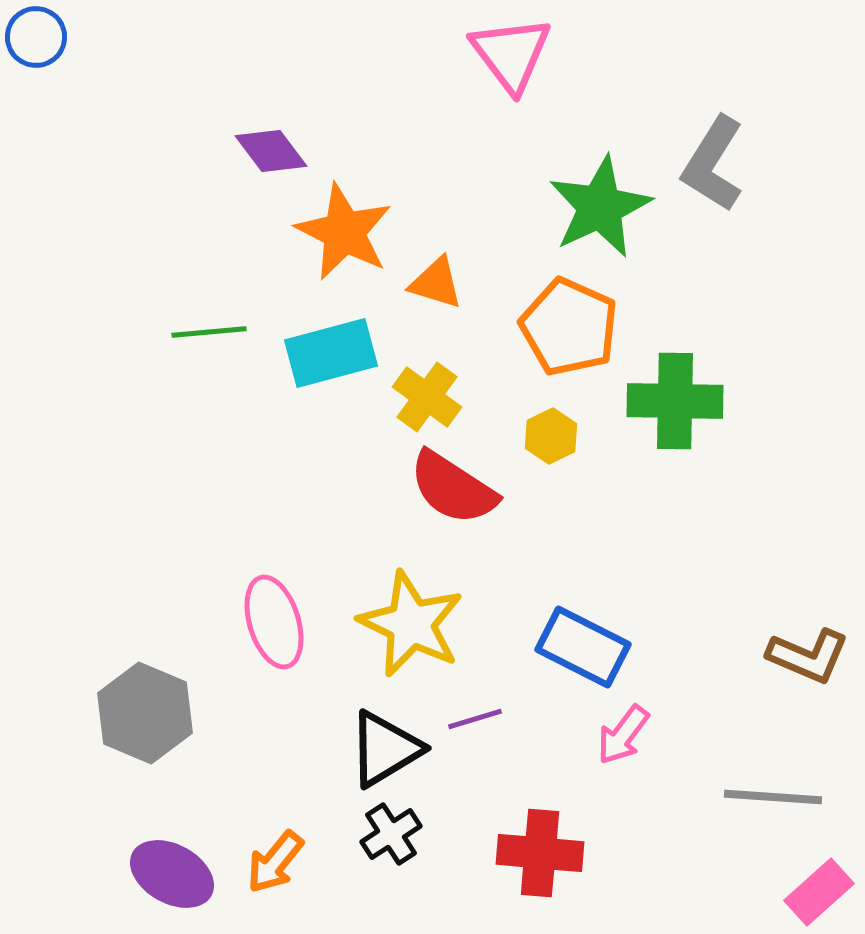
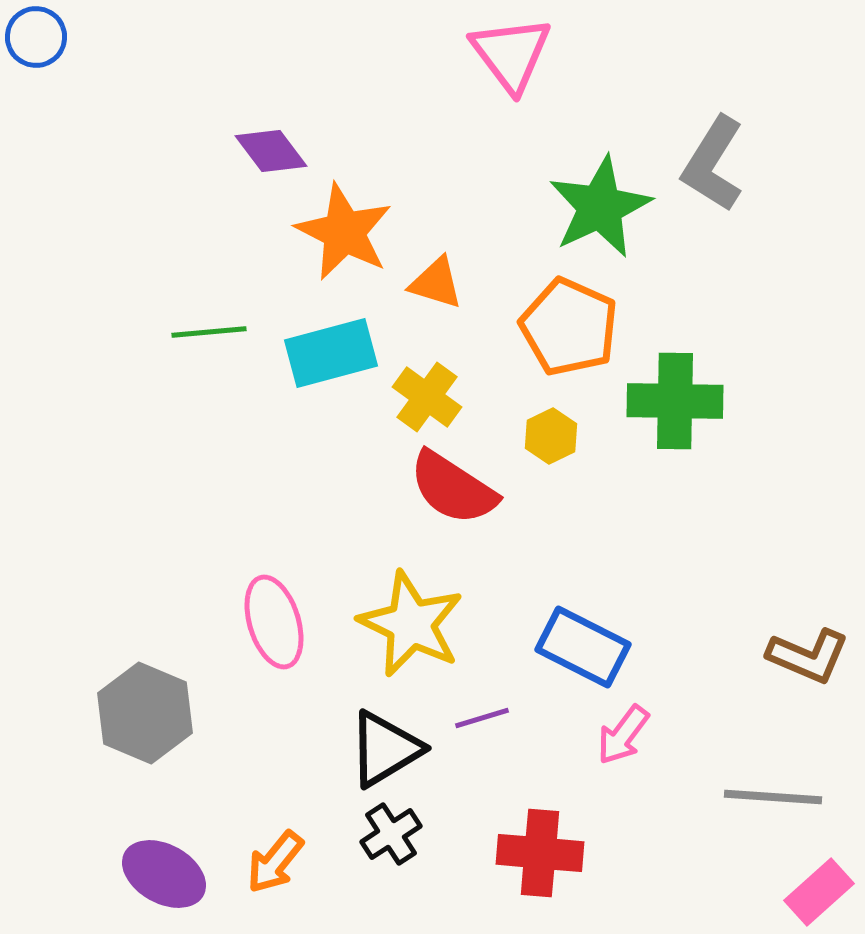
purple line: moved 7 px right, 1 px up
purple ellipse: moved 8 px left
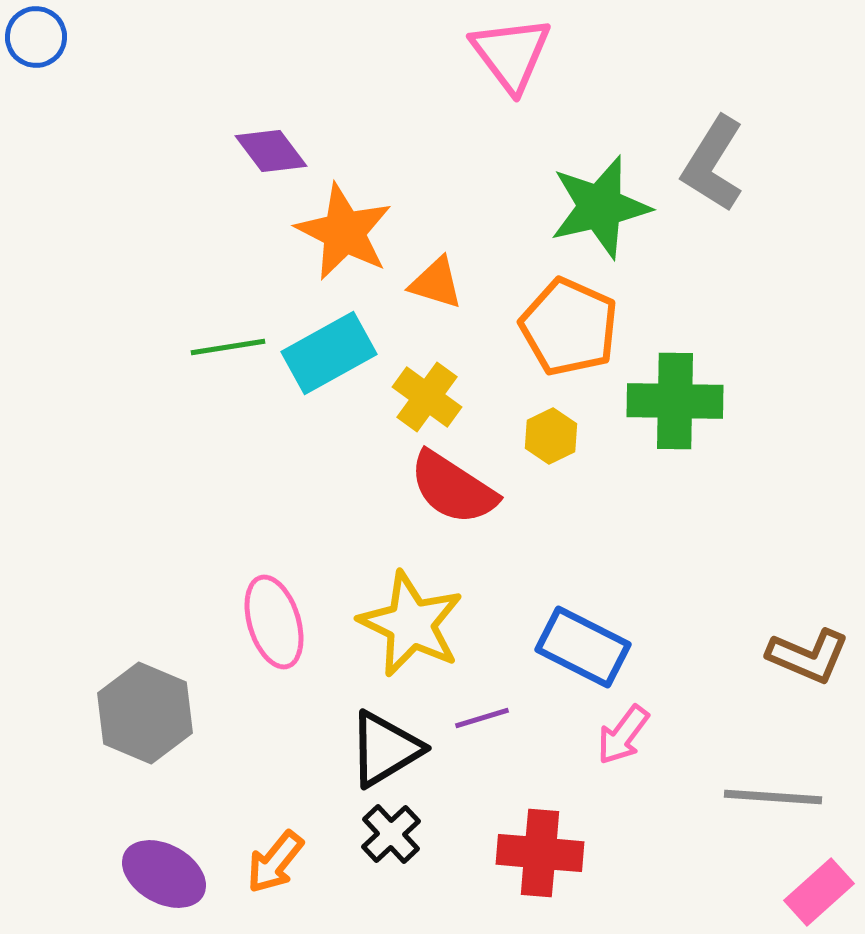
green star: rotated 12 degrees clockwise
green line: moved 19 px right, 15 px down; rotated 4 degrees counterclockwise
cyan rectangle: moved 2 px left; rotated 14 degrees counterclockwise
black cross: rotated 10 degrees counterclockwise
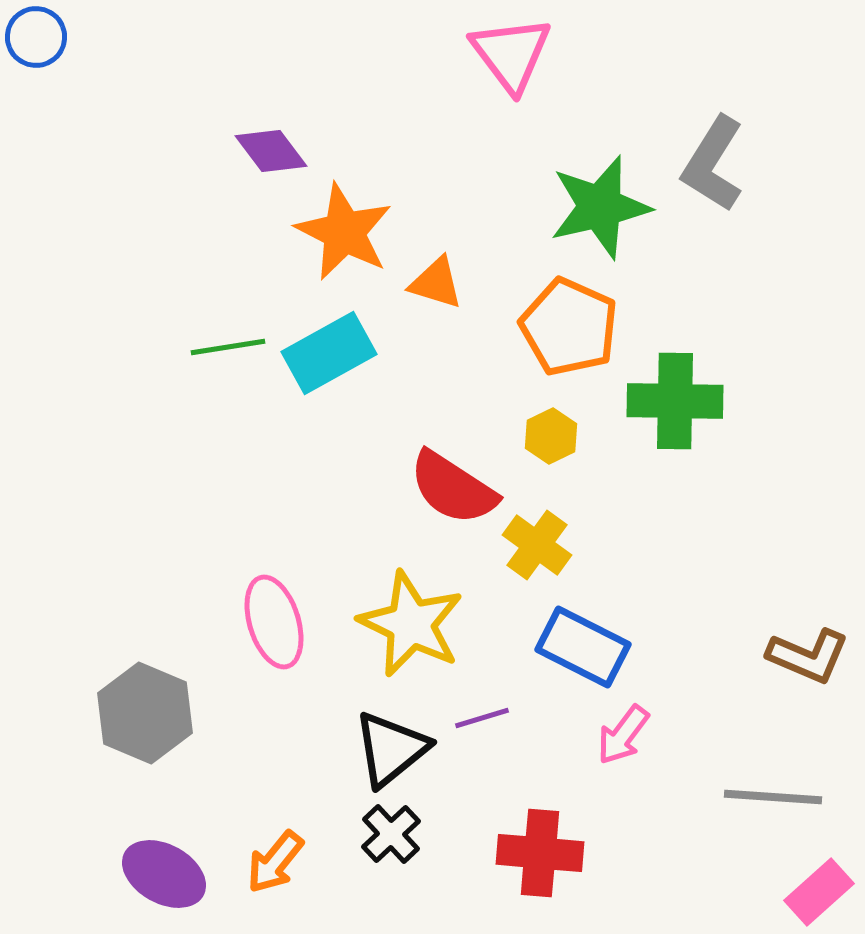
yellow cross: moved 110 px right, 148 px down
black triangle: moved 6 px right; rotated 8 degrees counterclockwise
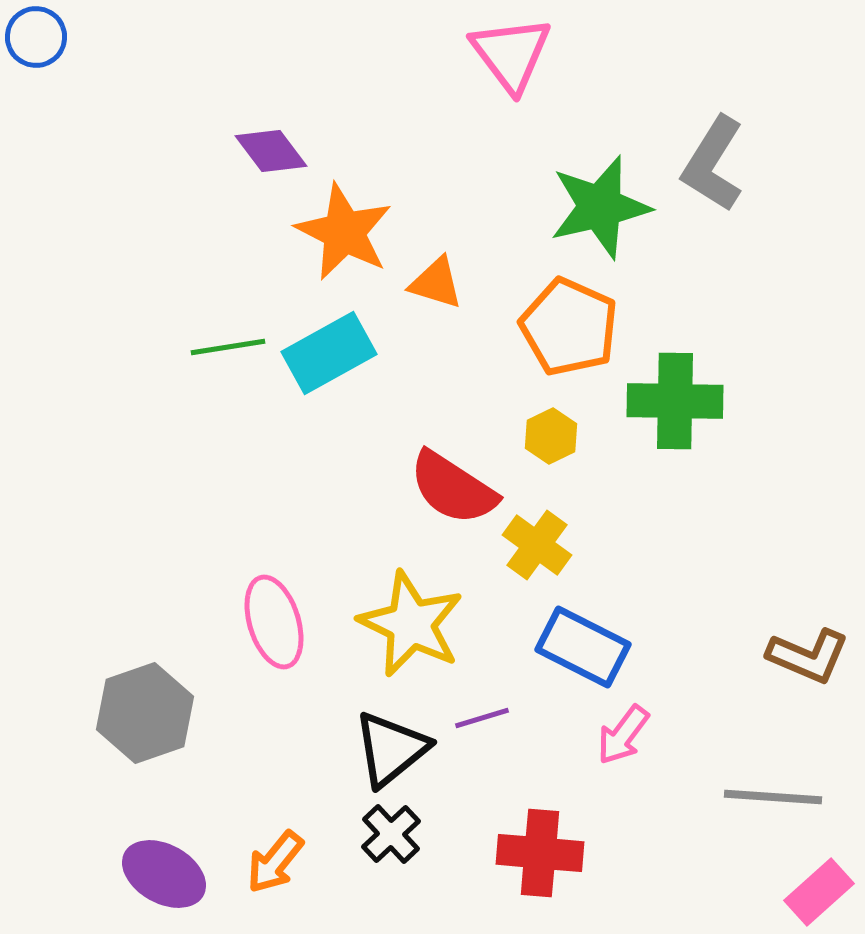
gray hexagon: rotated 18 degrees clockwise
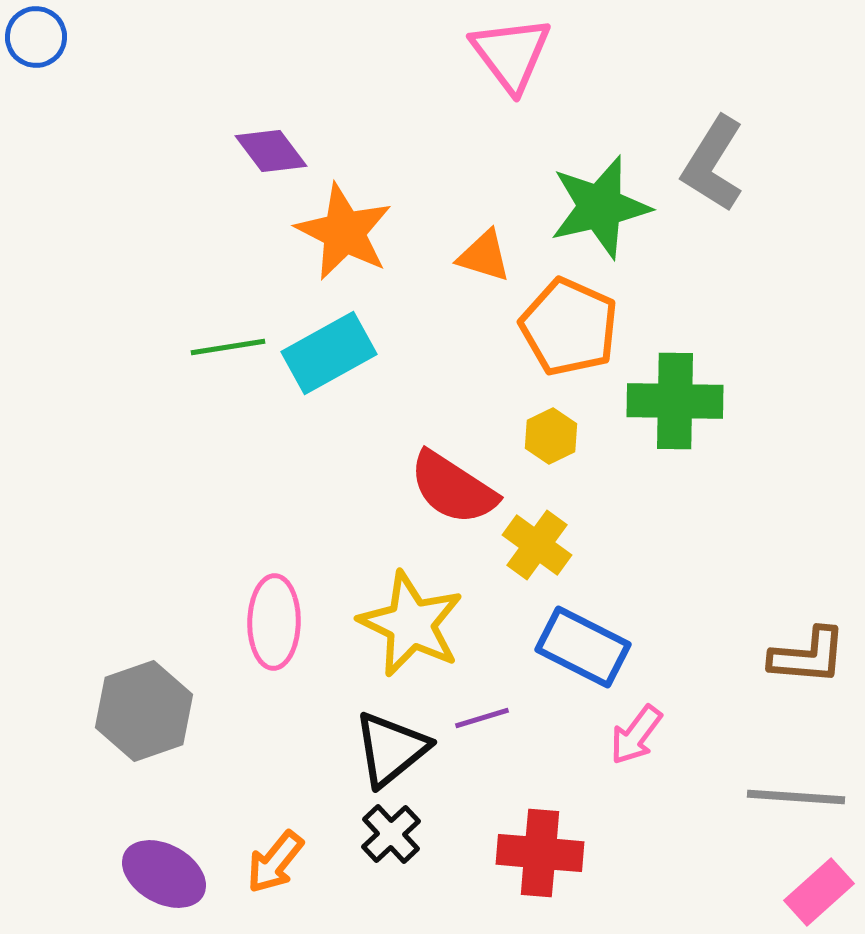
orange triangle: moved 48 px right, 27 px up
pink ellipse: rotated 18 degrees clockwise
brown L-shape: rotated 18 degrees counterclockwise
gray hexagon: moved 1 px left, 2 px up
pink arrow: moved 13 px right
gray line: moved 23 px right
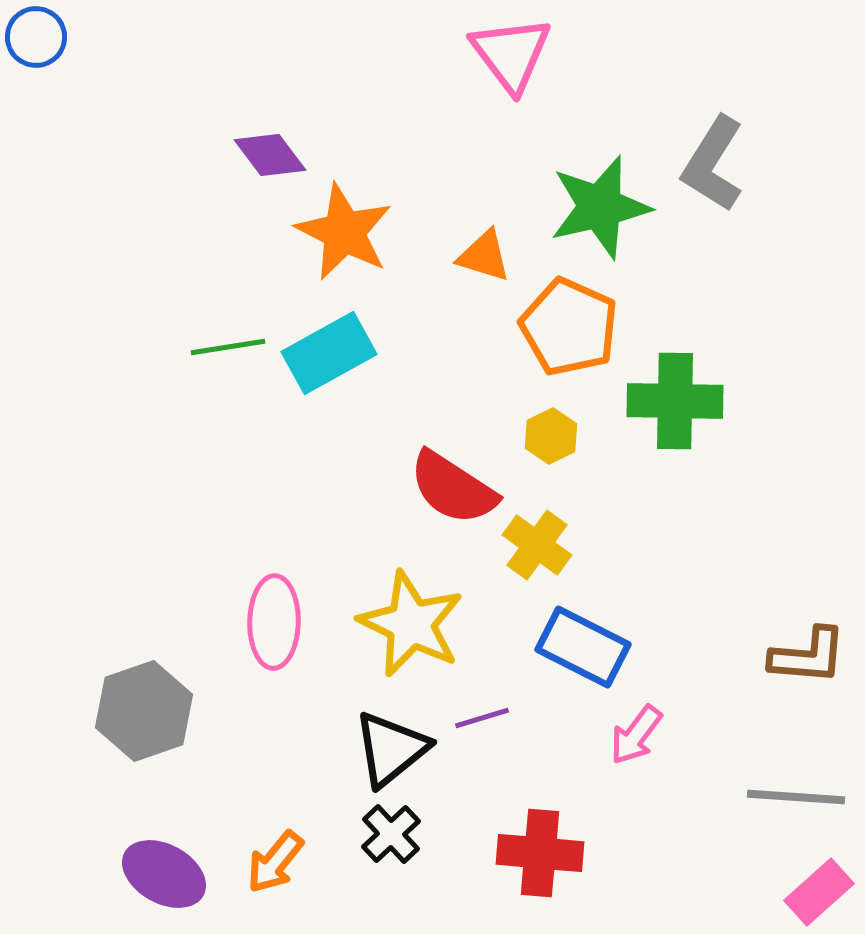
purple diamond: moved 1 px left, 4 px down
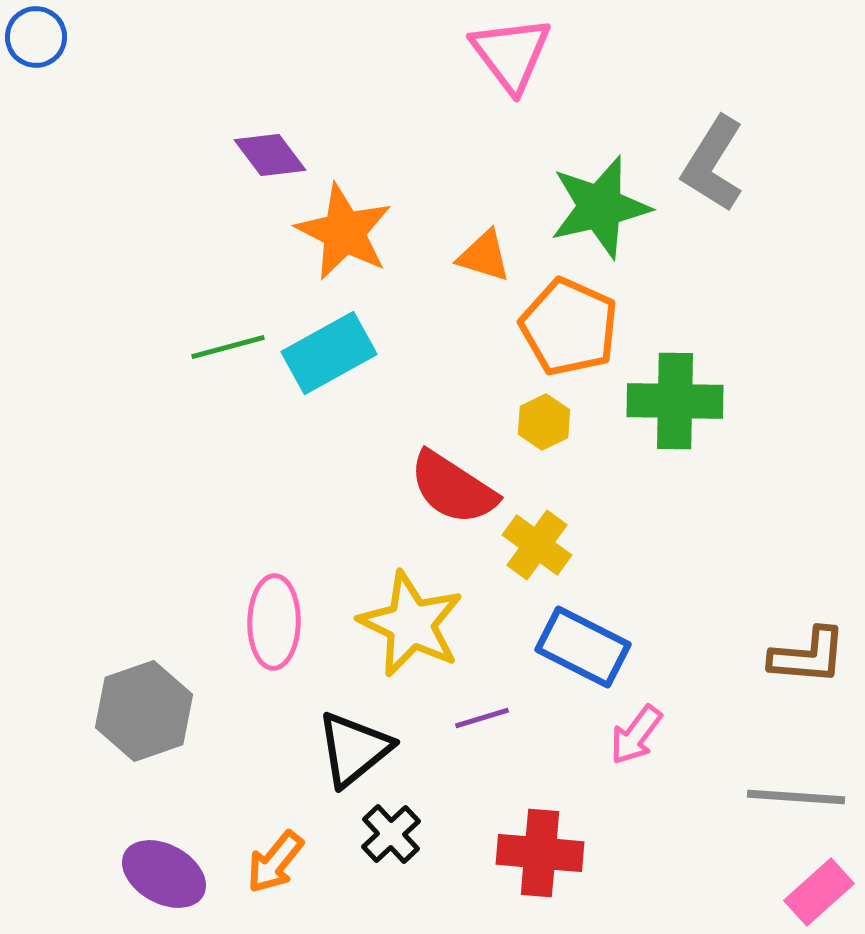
green line: rotated 6 degrees counterclockwise
yellow hexagon: moved 7 px left, 14 px up
black triangle: moved 37 px left
